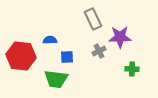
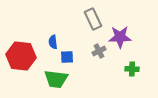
blue semicircle: moved 3 px right, 2 px down; rotated 96 degrees counterclockwise
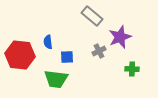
gray rectangle: moved 1 px left, 3 px up; rotated 25 degrees counterclockwise
purple star: rotated 20 degrees counterclockwise
blue semicircle: moved 5 px left
red hexagon: moved 1 px left, 1 px up
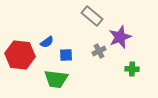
blue semicircle: moved 1 px left; rotated 120 degrees counterclockwise
blue square: moved 1 px left, 2 px up
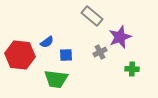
gray cross: moved 1 px right, 1 px down
